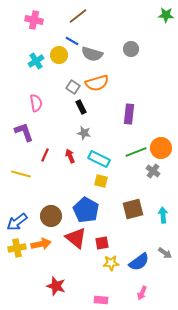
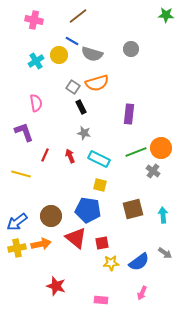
yellow square: moved 1 px left, 4 px down
blue pentagon: moved 2 px right; rotated 20 degrees counterclockwise
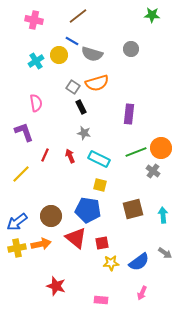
green star: moved 14 px left
yellow line: rotated 60 degrees counterclockwise
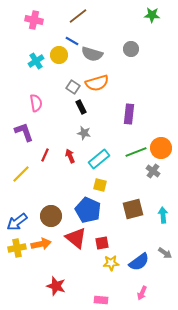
cyan rectangle: rotated 65 degrees counterclockwise
blue pentagon: rotated 15 degrees clockwise
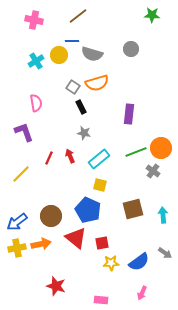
blue line: rotated 32 degrees counterclockwise
red line: moved 4 px right, 3 px down
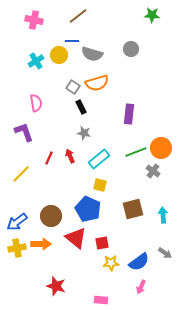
blue pentagon: moved 1 px up
orange arrow: rotated 12 degrees clockwise
pink arrow: moved 1 px left, 6 px up
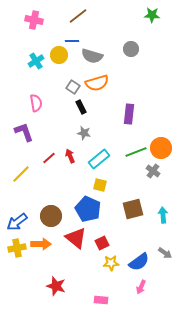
gray semicircle: moved 2 px down
red line: rotated 24 degrees clockwise
red square: rotated 16 degrees counterclockwise
